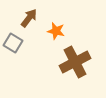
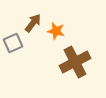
brown arrow: moved 4 px right, 5 px down
gray square: rotated 36 degrees clockwise
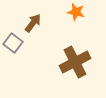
orange star: moved 20 px right, 19 px up
gray square: rotated 30 degrees counterclockwise
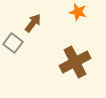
orange star: moved 2 px right
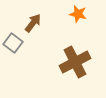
orange star: moved 2 px down
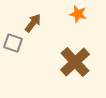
gray square: rotated 18 degrees counterclockwise
brown cross: rotated 16 degrees counterclockwise
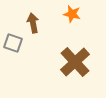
orange star: moved 6 px left
brown arrow: rotated 48 degrees counterclockwise
